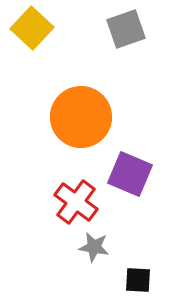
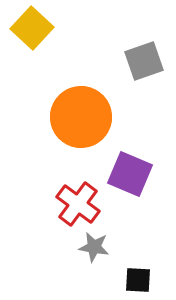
gray square: moved 18 px right, 32 px down
red cross: moved 2 px right, 2 px down
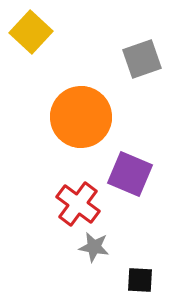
yellow square: moved 1 px left, 4 px down
gray square: moved 2 px left, 2 px up
black square: moved 2 px right
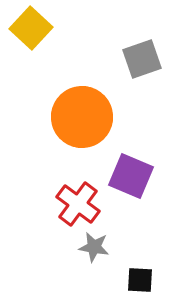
yellow square: moved 4 px up
orange circle: moved 1 px right
purple square: moved 1 px right, 2 px down
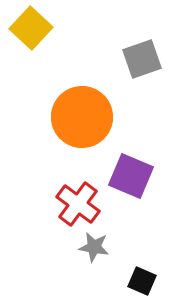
black square: moved 2 px right, 1 px down; rotated 20 degrees clockwise
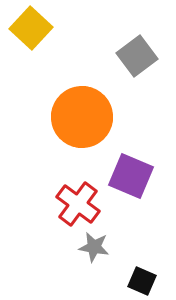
gray square: moved 5 px left, 3 px up; rotated 18 degrees counterclockwise
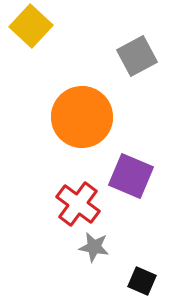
yellow square: moved 2 px up
gray square: rotated 9 degrees clockwise
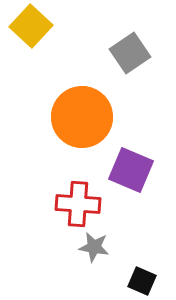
gray square: moved 7 px left, 3 px up; rotated 6 degrees counterclockwise
purple square: moved 6 px up
red cross: rotated 33 degrees counterclockwise
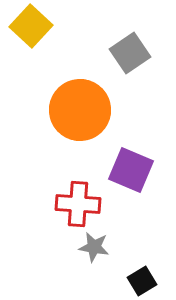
orange circle: moved 2 px left, 7 px up
black square: rotated 36 degrees clockwise
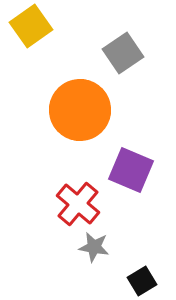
yellow square: rotated 12 degrees clockwise
gray square: moved 7 px left
red cross: rotated 36 degrees clockwise
